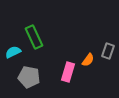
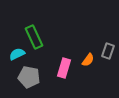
cyan semicircle: moved 4 px right, 2 px down
pink rectangle: moved 4 px left, 4 px up
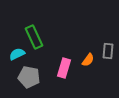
gray rectangle: rotated 14 degrees counterclockwise
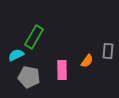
green rectangle: rotated 55 degrees clockwise
cyan semicircle: moved 1 px left, 1 px down
orange semicircle: moved 1 px left, 1 px down
pink rectangle: moved 2 px left, 2 px down; rotated 18 degrees counterclockwise
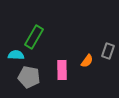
gray rectangle: rotated 14 degrees clockwise
cyan semicircle: rotated 28 degrees clockwise
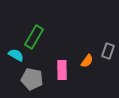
cyan semicircle: rotated 28 degrees clockwise
gray pentagon: moved 3 px right, 2 px down
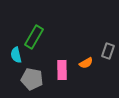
cyan semicircle: rotated 133 degrees counterclockwise
orange semicircle: moved 1 px left, 2 px down; rotated 24 degrees clockwise
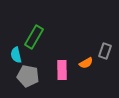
gray rectangle: moved 3 px left
gray pentagon: moved 4 px left, 3 px up
